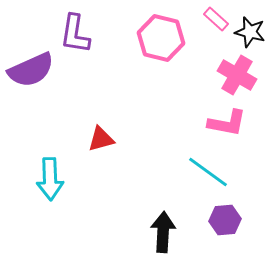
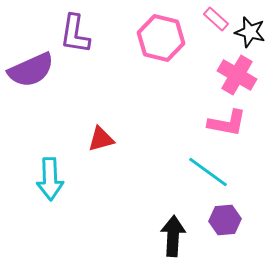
black arrow: moved 10 px right, 4 px down
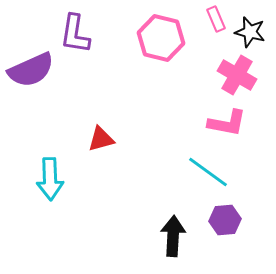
pink rectangle: rotated 25 degrees clockwise
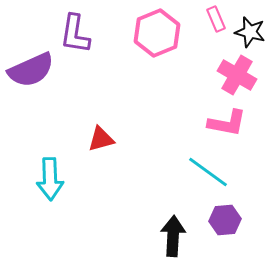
pink hexagon: moved 4 px left, 5 px up; rotated 24 degrees clockwise
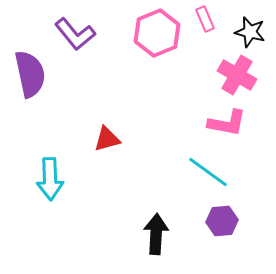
pink rectangle: moved 11 px left
purple L-shape: rotated 48 degrees counterclockwise
purple semicircle: moved 1 px left, 4 px down; rotated 78 degrees counterclockwise
red triangle: moved 6 px right
purple hexagon: moved 3 px left, 1 px down
black arrow: moved 17 px left, 2 px up
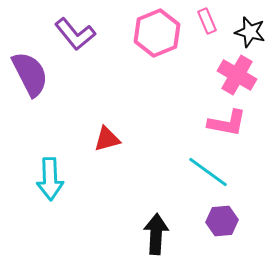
pink rectangle: moved 2 px right, 2 px down
purple semicircle: rotated 15 degrees counterclockwise
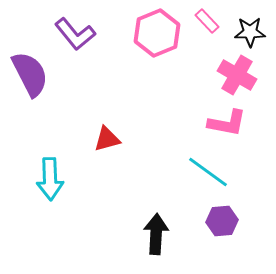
pink rectangle: rotated 20 degrees counterclockwise
black star: rotated 16 degrees counterclockwise
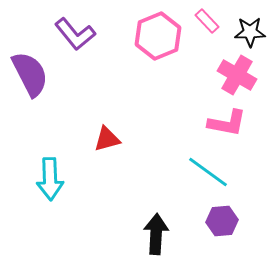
pink hexagon: moved 1 px right, 3 px down
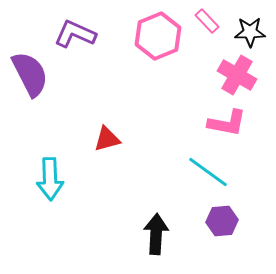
purple L-shape: rotated 153 degrees clockwise
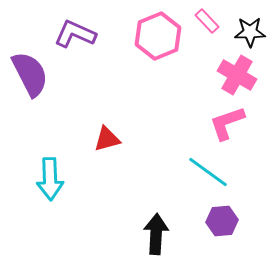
pink L-shape: rotated 150 degrees clockwise
